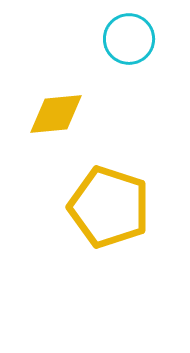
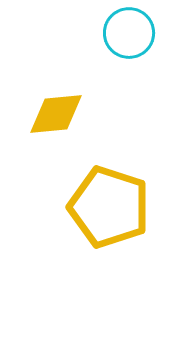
cyan circle: moved 6 px up
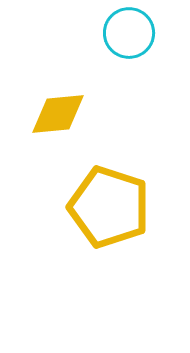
yellow diamond: moved 2 px right
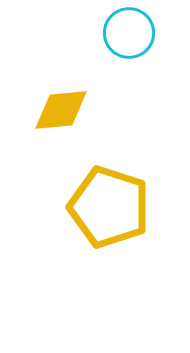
yellow diamond: moved 3 px right, 4 px up
